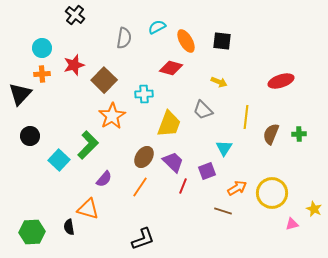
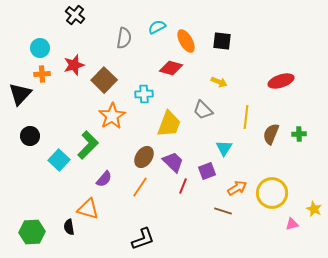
cyan circle: moved 2 px left
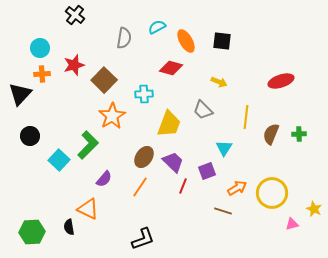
orange triangle: rotated 10 degrees clockwise
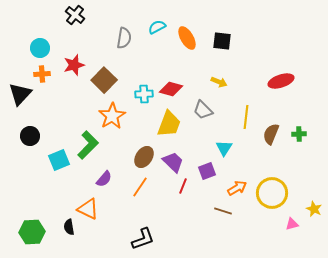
orange ellipse: moved 1 px right, 3 px up
red diamond: moved 21 px down
cyan square: rotated 25 degrees clockwise
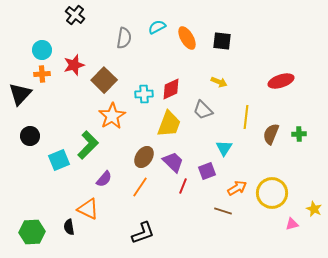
cyan circle: moved 2 px right, 2 px down
red diamond: rotated 40 degrees counterclockwise
black L-shape: moved 6 px up
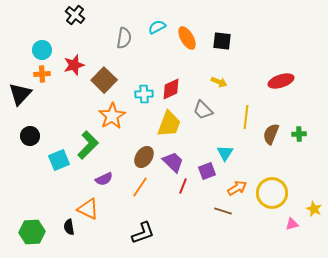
cyan triangle: moved 1 px right, 5 px down
purple semicircle: rotated 24 degrees clockwise
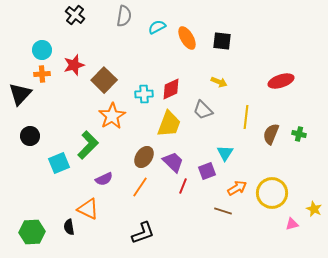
gray semicircle: moved 22 px up
green cross: rotated 16 degrees clockwise
cyan square: moved 3 px down
